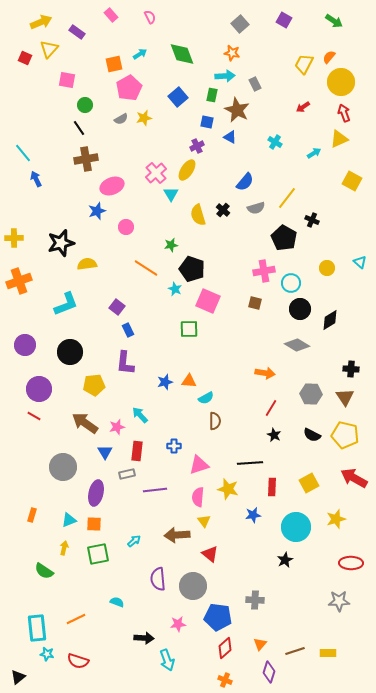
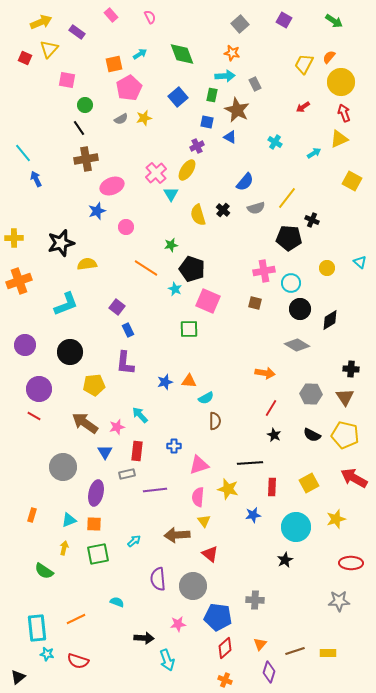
black pentagon at (284, 238): moved 5 px right; rotated 25 degrees counterclockwise
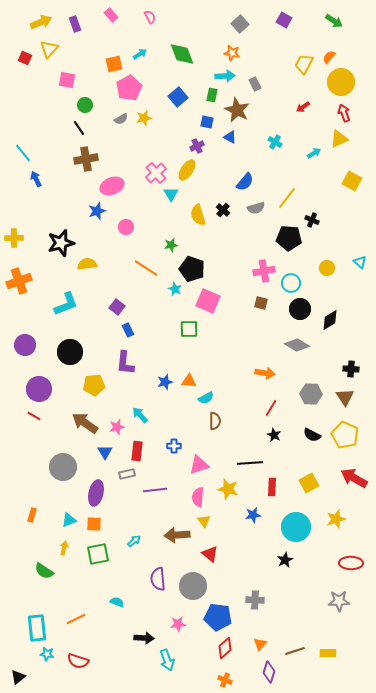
purple rectangle at (77, 32): moved 2 px left, 8 px up; rotated 35 degrees clockwise
brown square at (255, 303): moved 6 px right
yellow pentagon at (345, 435): rotated 12 degrees clockwise
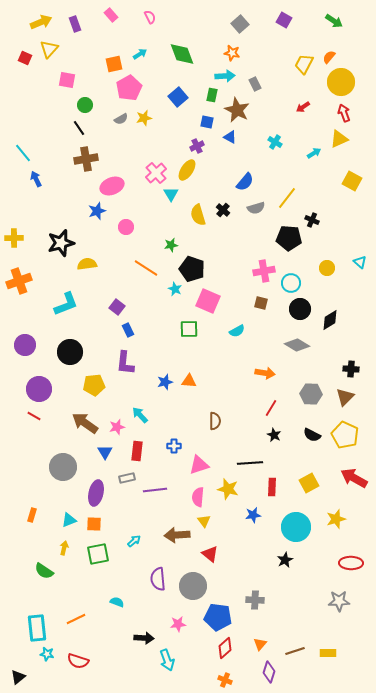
brown triangle at (345, 397): rotated 18 degrees clockwise
cyan semicircle at (206, 398): moved 31 px right, 67 px up
gray rectangle at (127, 474): moved 4 px down
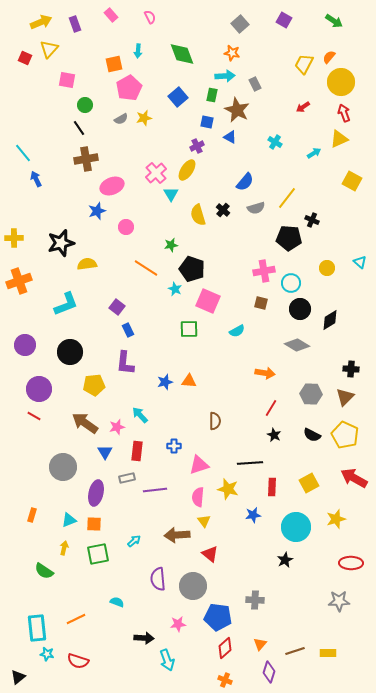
cyan arrow at (140, 54): moved 2 px left, 3 px up; rotated 128 degrees clockwise
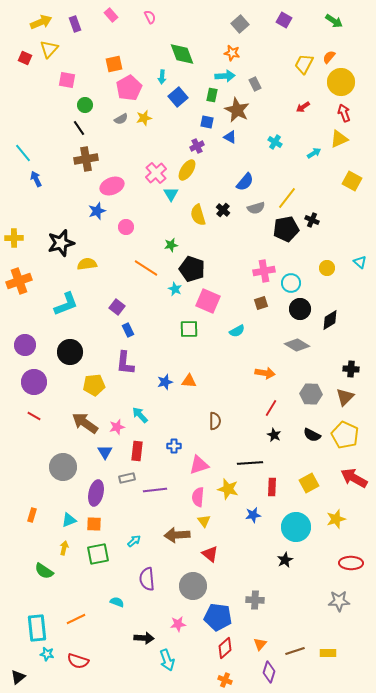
cyan arrow at (138, 51): moved 24 px right, 26 px down
black pentagon at (289, 238): moved 3 px left, 9 px up; rotated 15 degrees counterclockwise
brown square at (261, 303): rotated 32 degrees counterclockwise
purple circle at (39, 389): moved 5 px left, 7 px up
purple semicircle at (158, 579): moved 11 px left
